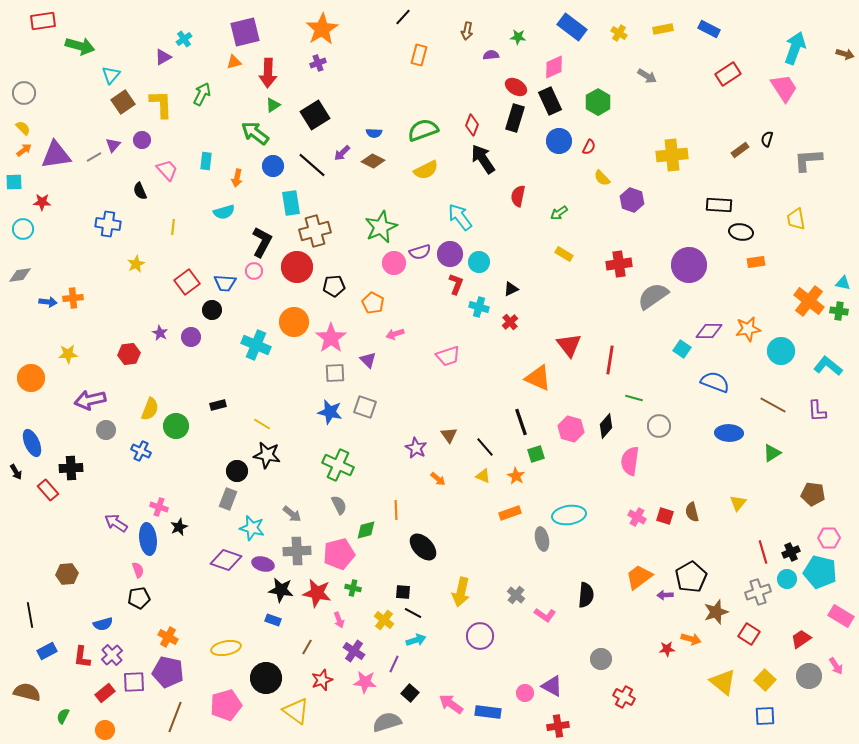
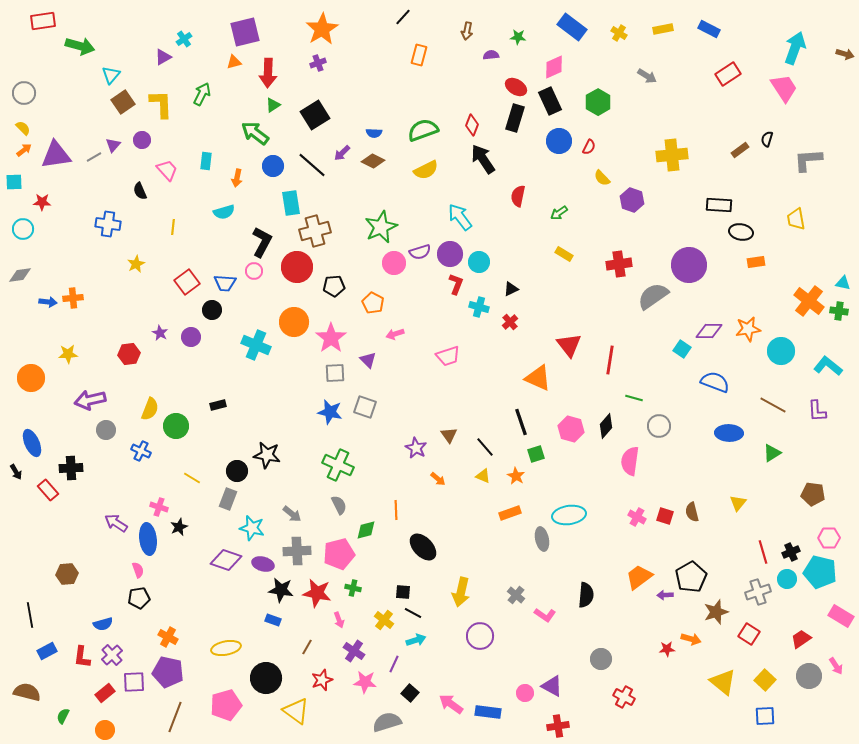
yellow line at (262, 424): moved 70 px left, 54 px down
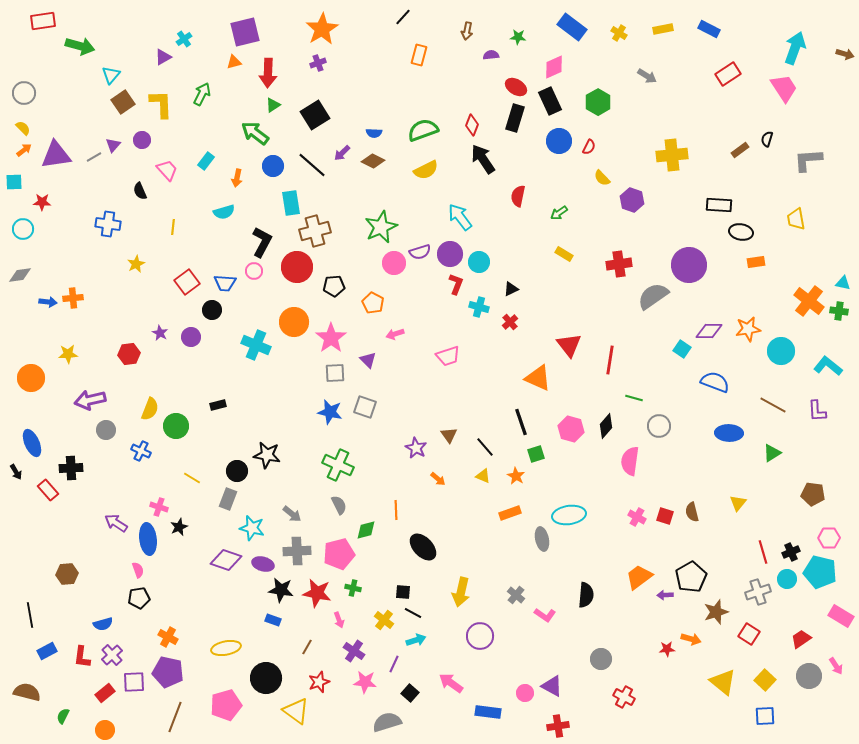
cyan rectangle at (206, 161): rotated 30 degrees clockwise
red star at (322, 680): moved 3 px left, 2 px down
pink arrow at (451, 704): moved 21 px up
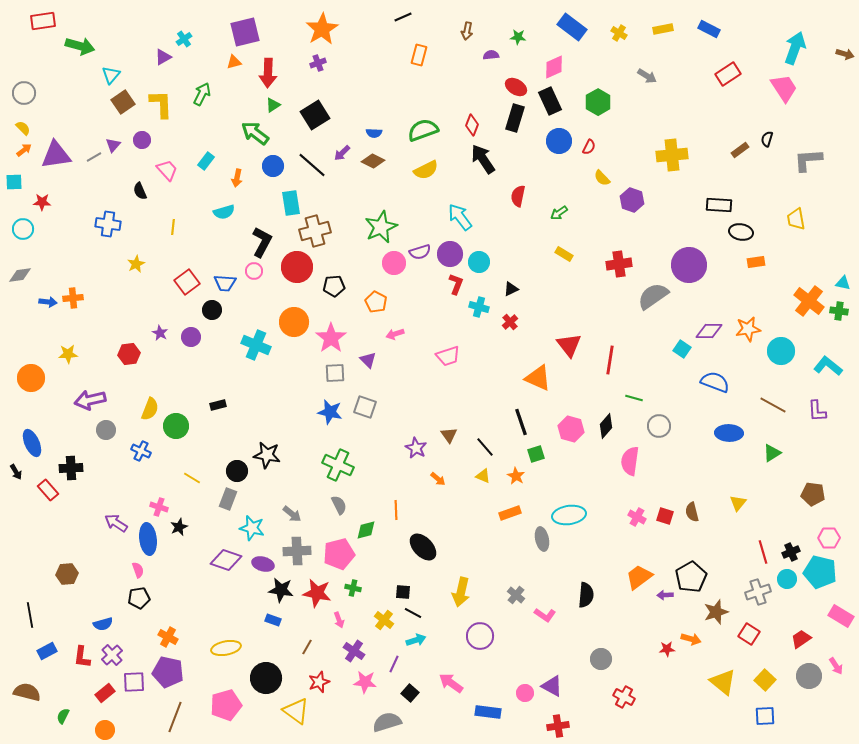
black line at (403, 17): rotated 24 degrees clockwise
orange pentagon at (373, 303): moved 3 px right, 1 px up
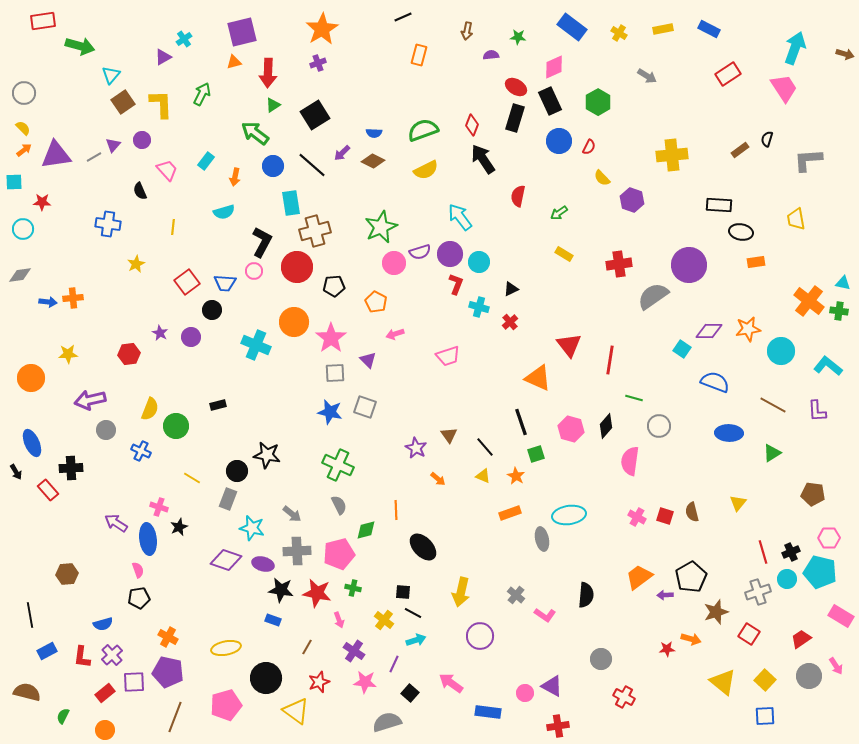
purple square at (245, 32): moved 3 px left
orange arrow at (237, 178): moved 2 px left, 1 px up
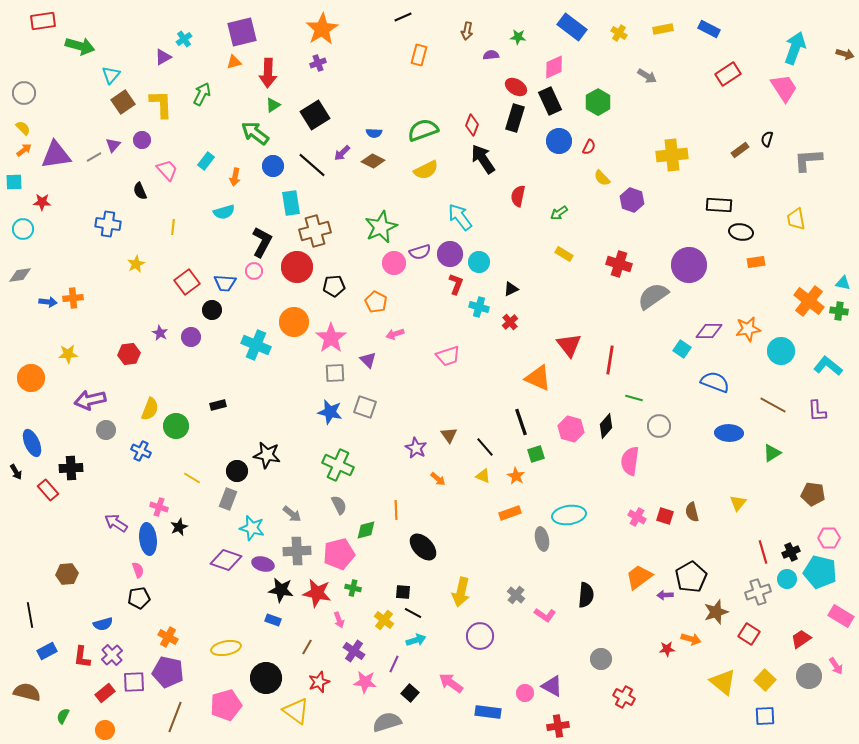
red cross at (619, 264): rotated 25 degrees clockwise
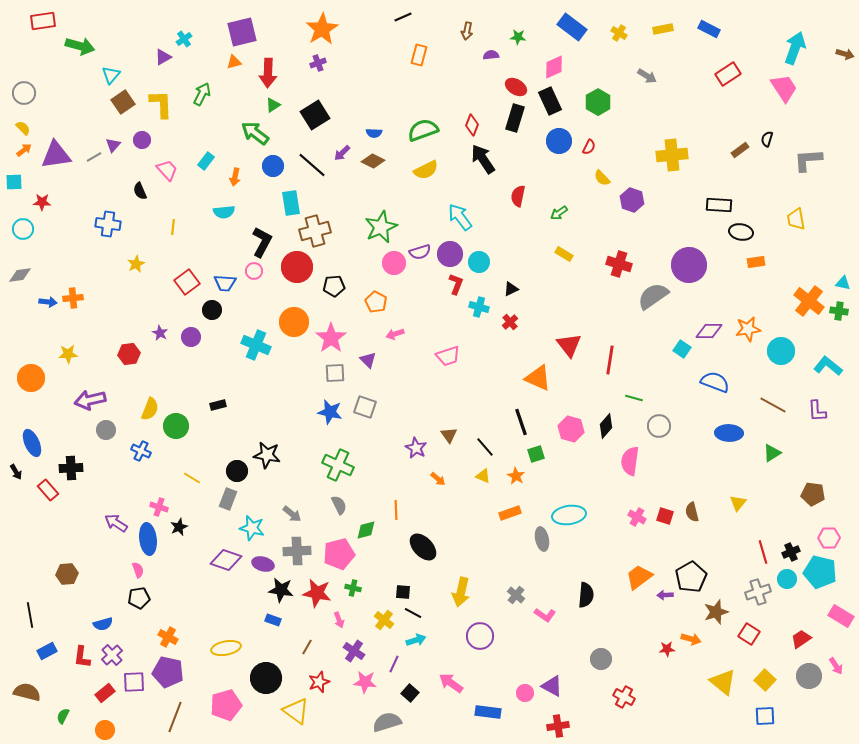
cyan semicircle at (224, 212): rotated 10 degrees clockwise
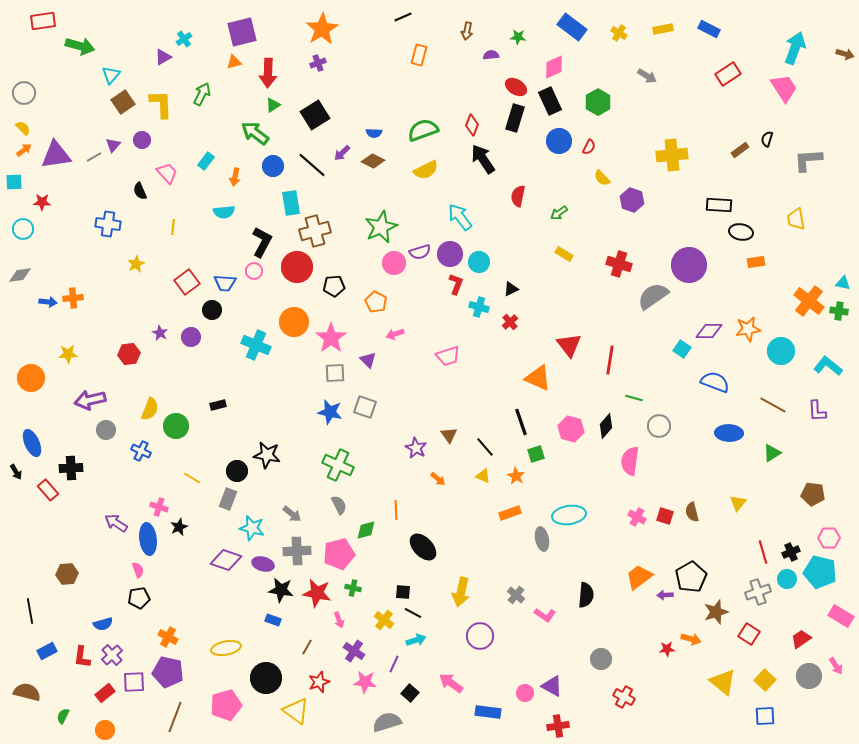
pink trapezoid at (167, 170): moved 3 px down
black line at (30, 615): moved 4 px up
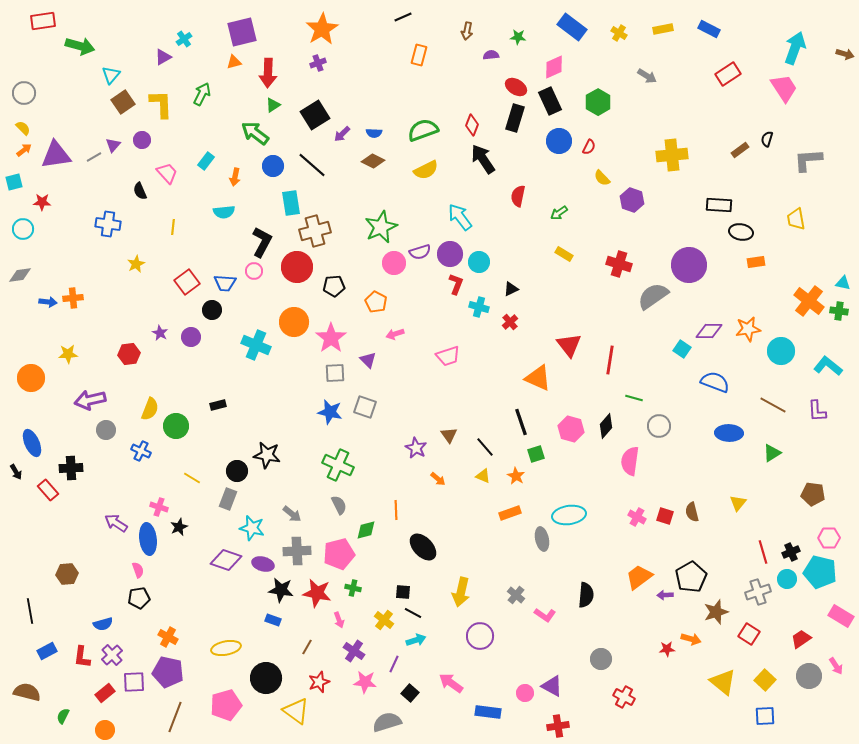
purple arrow at (342, 153): moved 19 px up
cyan square at (14, 182): rotated 12 degrees counterclockwise
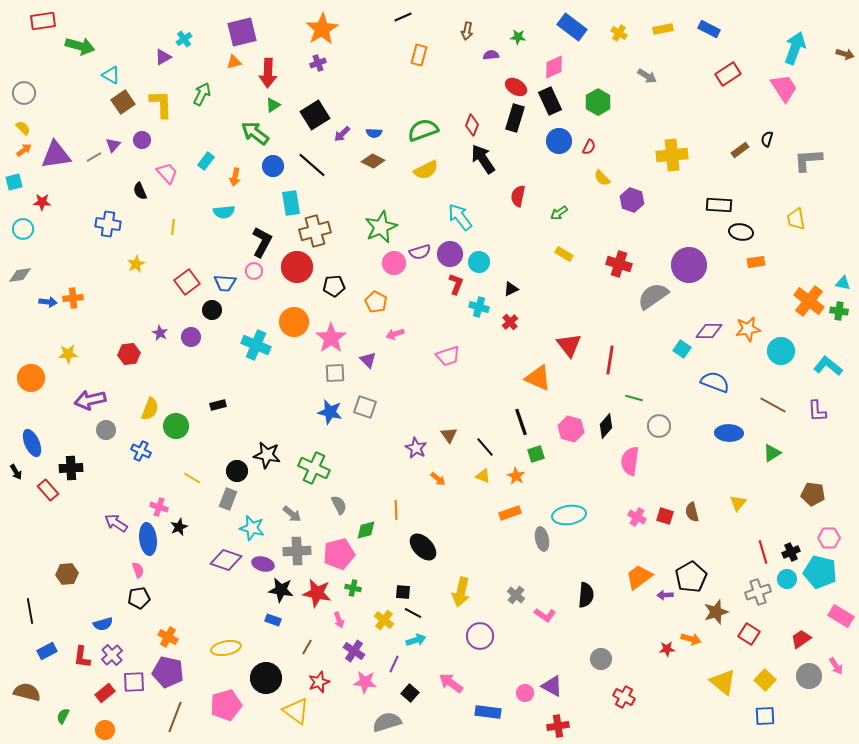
cyan triangle at (111, 75): rotated 42 degrees counterclockwise
green cross at (338, 465): moved 24 px left, 3 px down
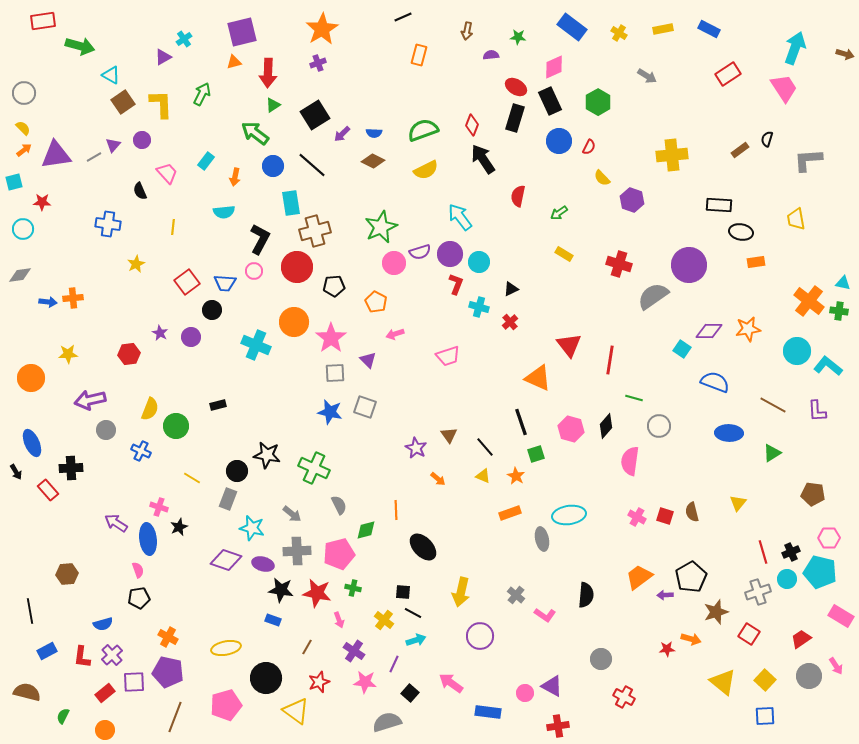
black L-shape at (262, 242): moved 2 px left, 3 px up
cyan circle at (781, 351): moved 16 px right
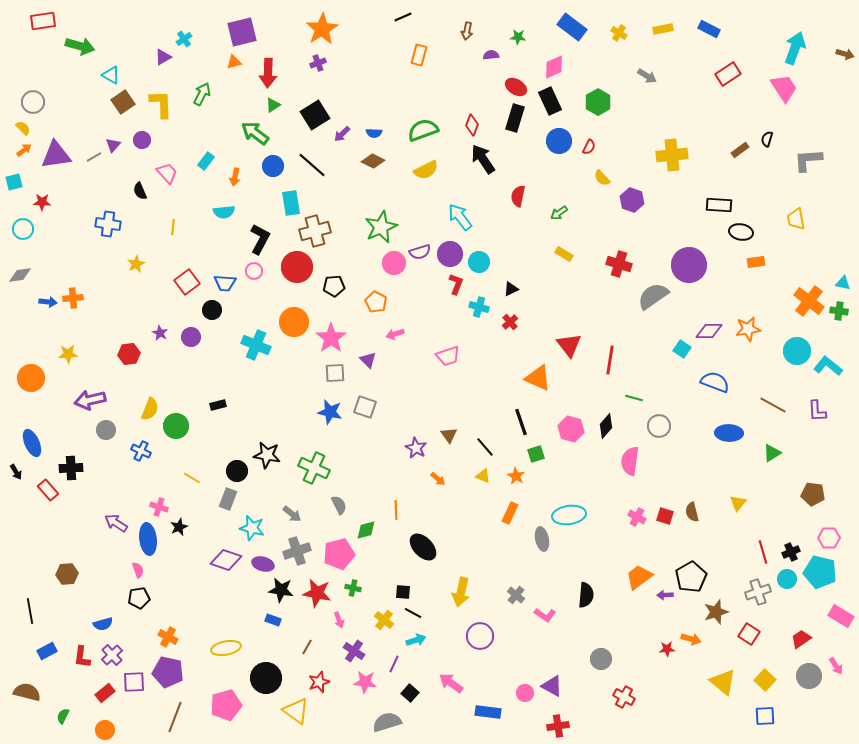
gray circle at (24, 93): moved 9 px right, 9 px down
orange rectangle at (510, 513): rotated 45 degrees counterclockwise
gray cross at (297, 551): rotated 16 degrees counterclockwise
